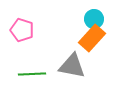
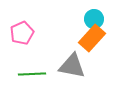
pink pentagon: moved 3 px down; rotated 30 degrees clockwise
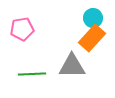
cyan circle: moved 1 px left, 1 px up
pink pentagon: moved 4 px up; rotated 15 degrees clockwise
gray triangle: rotated 12 degrees counterclockwise
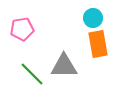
orange rectangle: moved 6 px right, 6 px down; rotated 52 degrees counterclockwise
gray triangle: moved 8 px left
green line: rotated 48 degrees clockwise
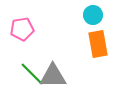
cyan circle: moved 3 px up
gray triangle: moved 11 px left, 10 px down
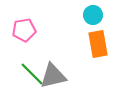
pink pentagon: moved 2 px right, 1 px down
gray triangle: rotated 12 degrees counterclockwise
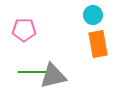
pink pentagon: rotated 10 degrees clockwise
green line: moved 2 px up; rotated 44 degrees counterclockwise
